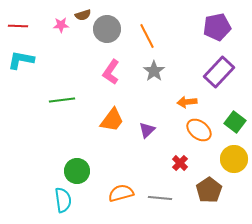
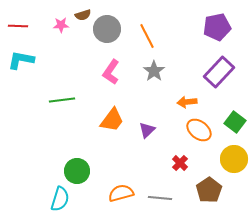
cyan semicircle: moved 3 px left, 1 px up; rotated 25 degrees clockwise
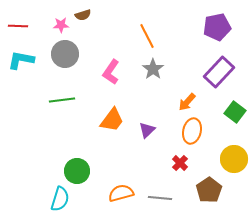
gray circle: moved 42 px left, 25 px down
gray star: moved 1 px left, 2 px up
orange arrow: rotated 42 degrees counterclockwise
green square: moved 10 px up
orange ellipse: moved 7 px left, 1 px down; rotated 65 degrees clockwise
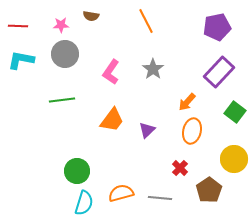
brown semicircle: moved 8 px right, 1 px down; rotated 28 degrees clockwise
orange line: moved 1 px left, 15 px up
red cross: moved 5 px down
cyan semicircle: moved 24 px right, 4 px down
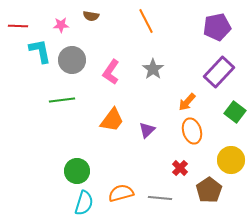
gray circle: moved 7 px right, 6 px down
cyan L-shape: moved 19 px right, 9 px up; rotated 68 degrees clockwise
orange ellipse: rotated 30 degrees counterclockwise
yellow circle: moved 3 px left, 1 px down
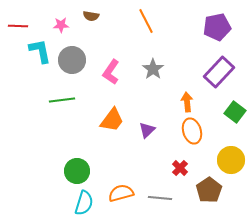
orange arrow: rotated 132 degrees clockwise
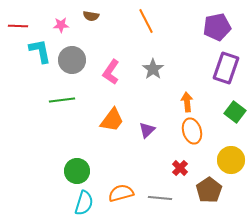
purple rectangle: moved 7 px right, 4 px up; rotated 24 degrees counterclockwise
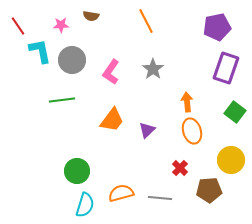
red line: rotated 54 degrees clockwise
brown pentagon: rotated 30 degrees clockwise
cyan semicircle: moved 1 px right, 2 px down
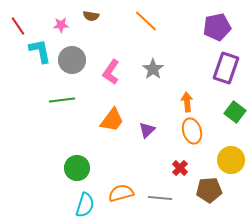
orange line: rotated 20 degrees counterclockwise
green circle: moved 3 px up
